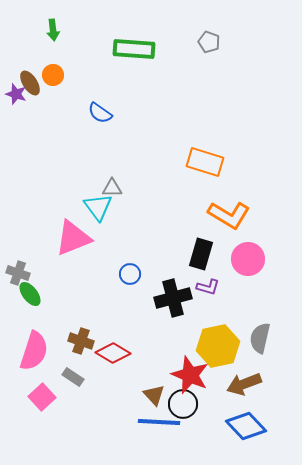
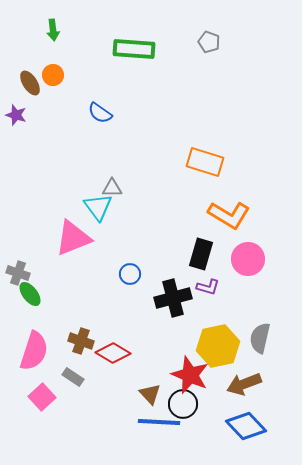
purple star: moved 21 px down
brown triangle: moved 4 px left, 1 px up
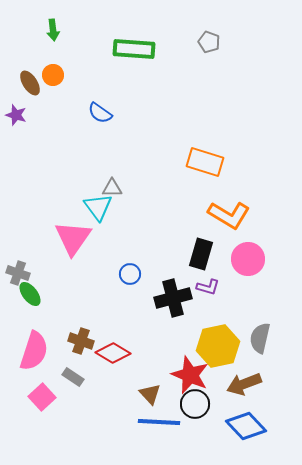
pink triangle: rotated 33 degrees counterclockwise
black circle: moved 12 px right
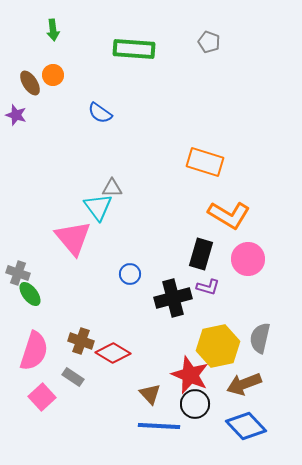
pink triangle: rotated 15 degrees counterclockwise
blue line: moved 4 px down
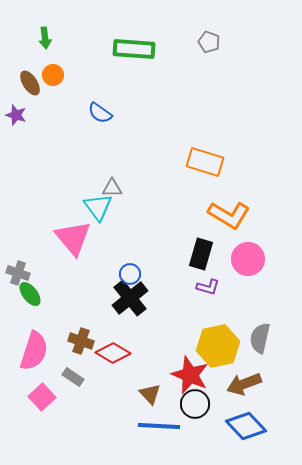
green arrow: moved 8 px left, 8 px down
black cross: moved 43 px left; rotated 24 degrees counterclockwise
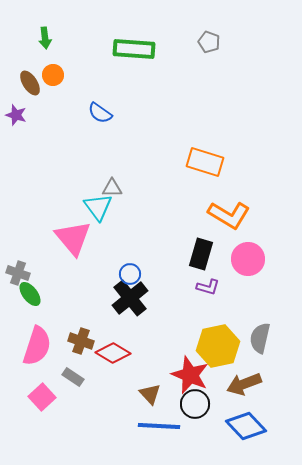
pink semicircle: moved 3 px right, 5 px up
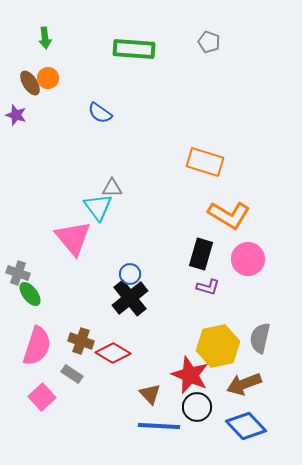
orange circle: moved 5 px left, 3 px down
gray rectangle: moved 1 px left, 3 px up
black circle: moved 2 px right, 3 px down
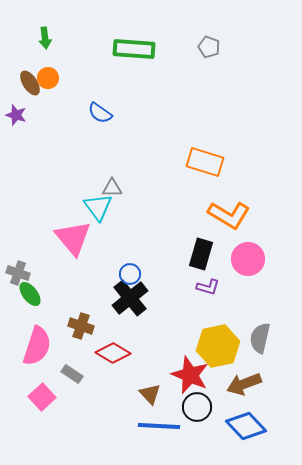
gray pentagon: moved 5 px down
brown cross: moved 15 px up
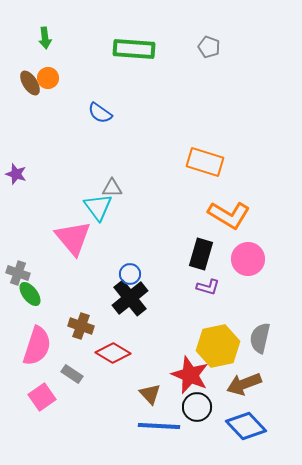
purple star: moved 59 px down
pink square: rotated 8 degrees clockwise
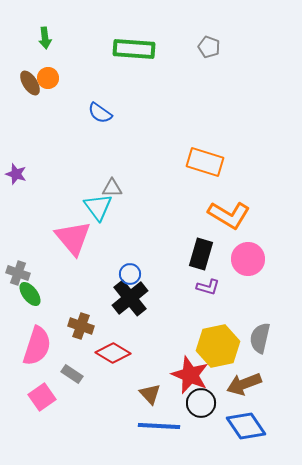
black circle: moved 4 px right, 4 px up
blue diamond: rotated 9 degrees clockwise
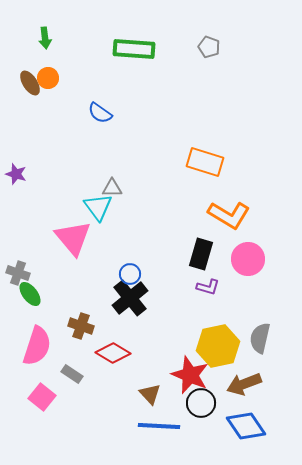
pink square: rotated 16 degrees counterclockwise
